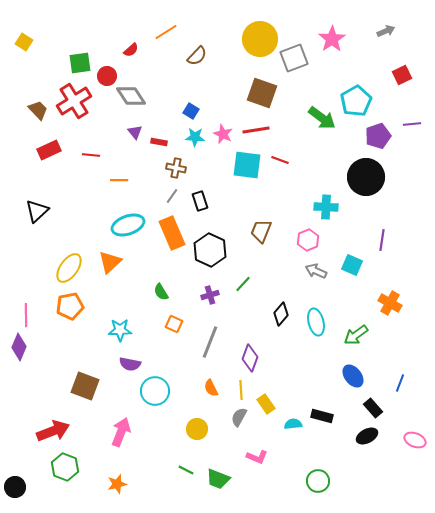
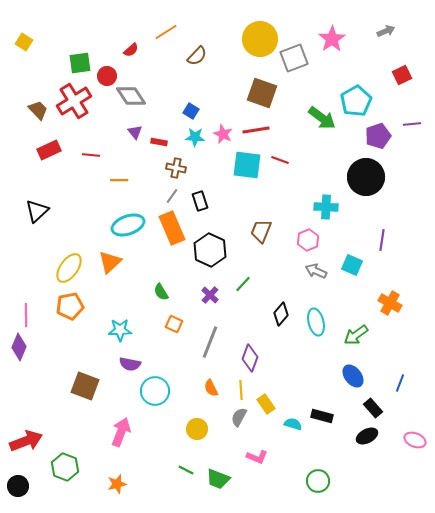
orange rectangle at (172, 233): moved 5 px up
purple cross at (210, 295): rotated 30 degrees counterclockwise
cyan semicircle at (293, 424): rotated 24 degrees clockwise
red arrow at (53, 431): moved 27 px left, 10 px down
black circle at (15, 487): moved 3 px right, 1 px up
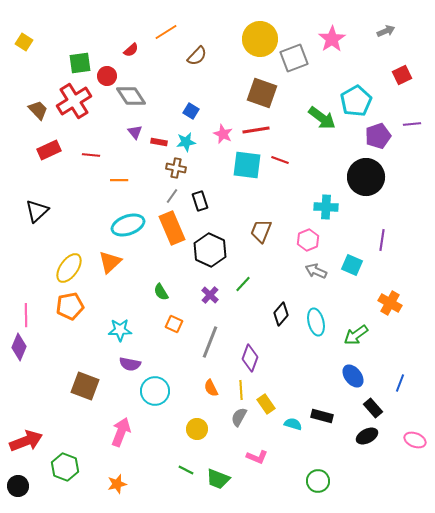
cyan star at (195, 137): moved 9 px left, 5 px down; rotated 12 degrees counterclockwise
